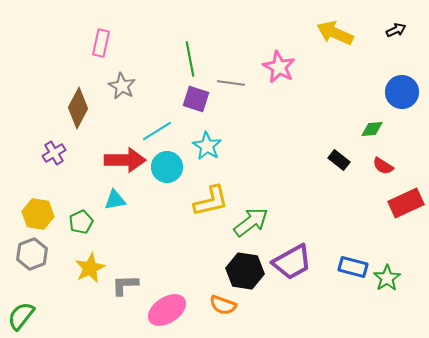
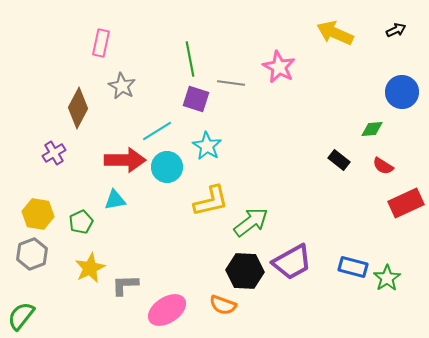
black hexagon: rotated 6 degrees counterclockwise
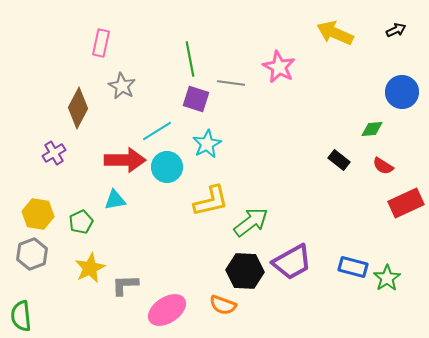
cyan star: moved 2 px up; rotated 12 degrees clockwise
green semicircle: rotated 44 degrees counterclockwise
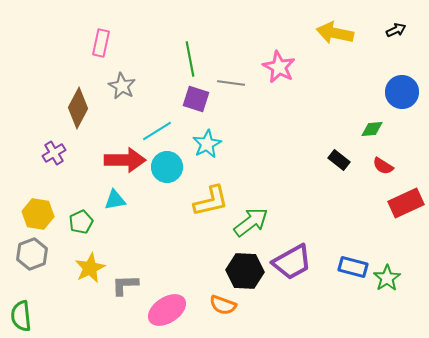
yellow arrow: rotated 12 degrees counterclockwise
